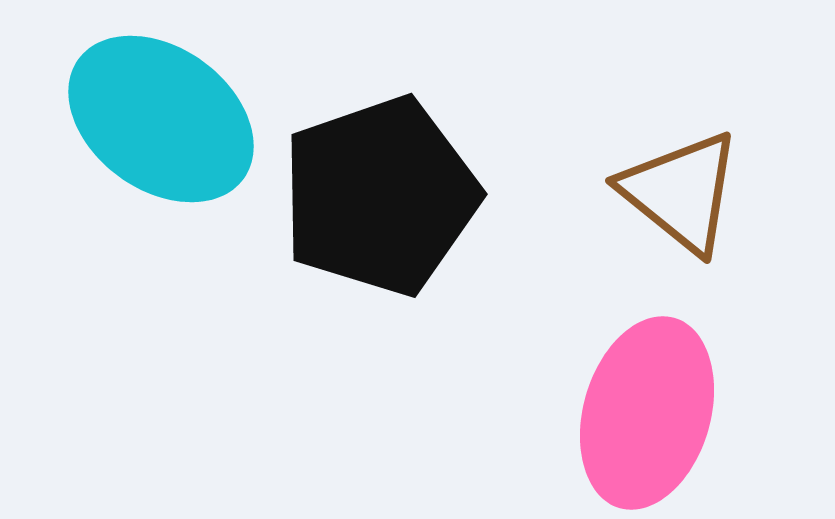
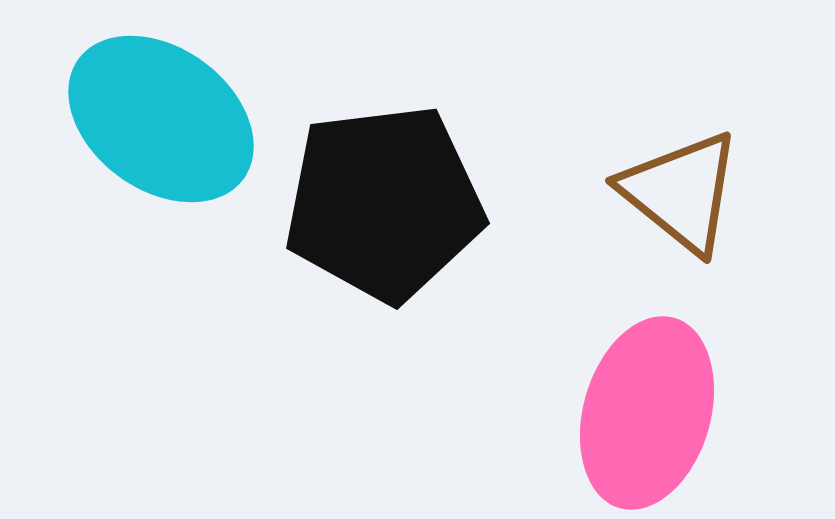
black pentagon: moved 4 px right, 7 px down; rotated 12 degrees clockwise
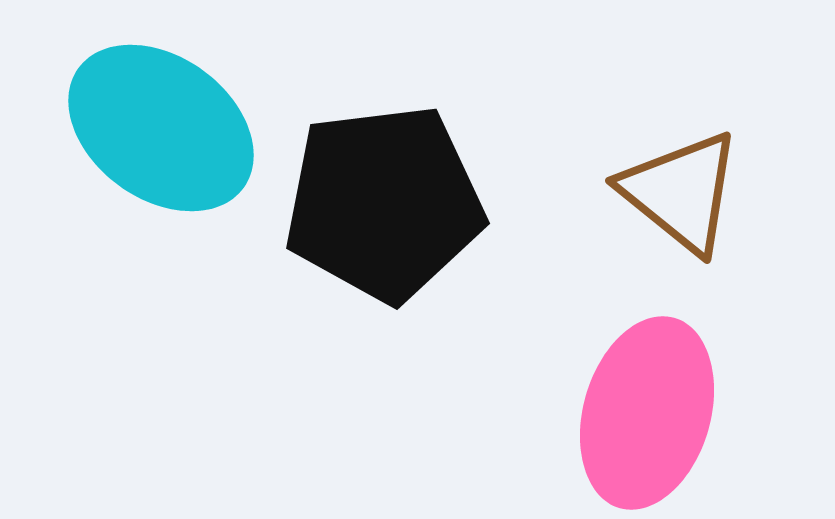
cyan ellipse: moved 9 px down
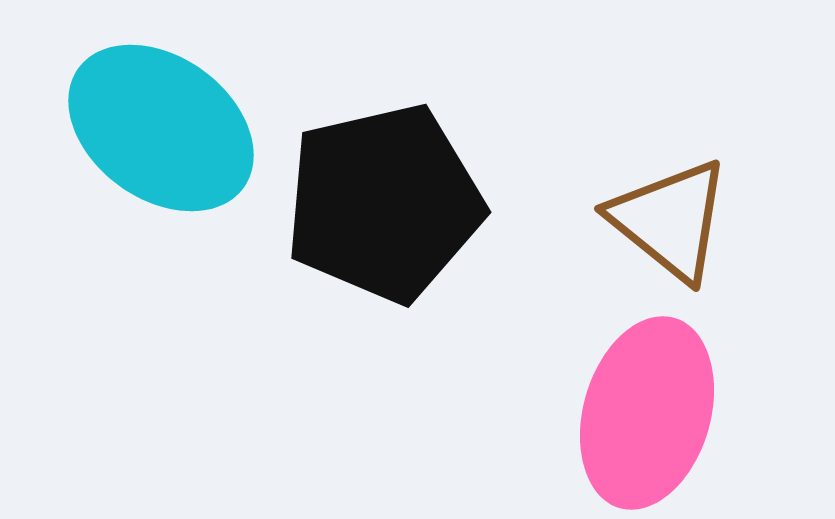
brown triangle: moved 11 px left, 28 px down
black pentagon: rotated 6 degrees counterclockwise
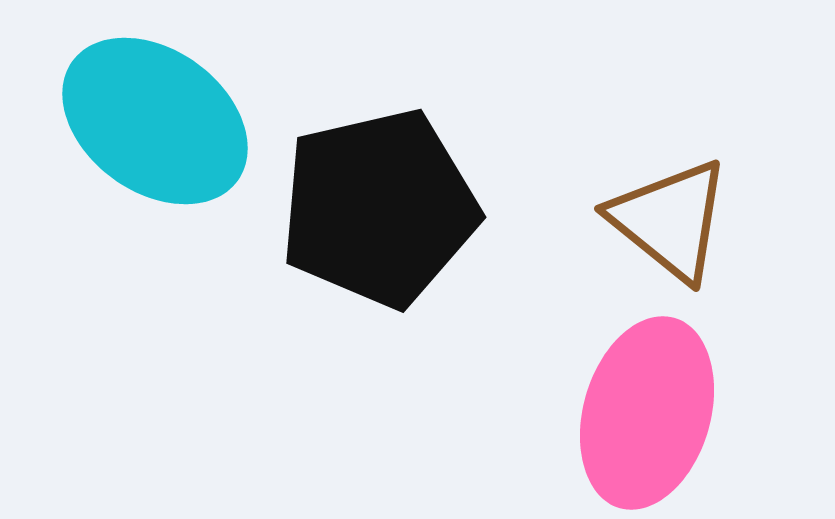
cyan ellipse: moved 6 px left, 7 px up
black pentagon: moved 5 px left, 5 px down
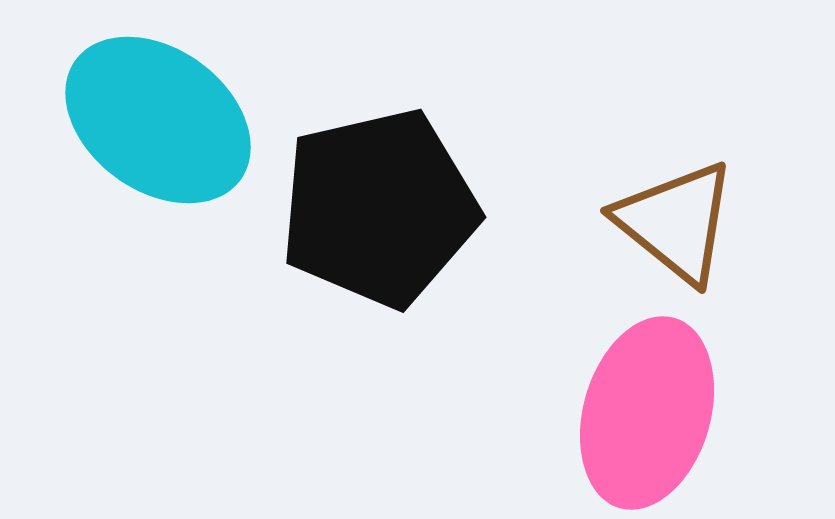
cyan ellipse: moved 3 px right, 1 px up
brown triangle: moved 6 px right, 2 px down
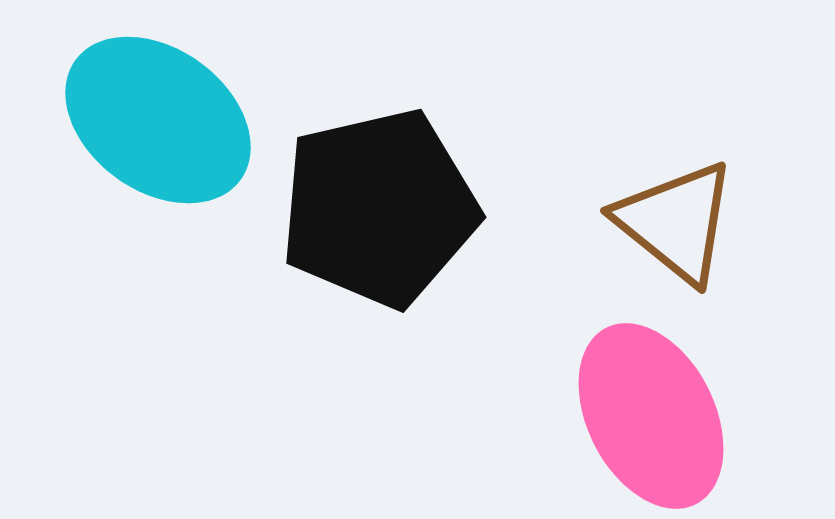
pink ellipse: moved 4 px right, 3 px down; rotated 43 degrees counterclockwise
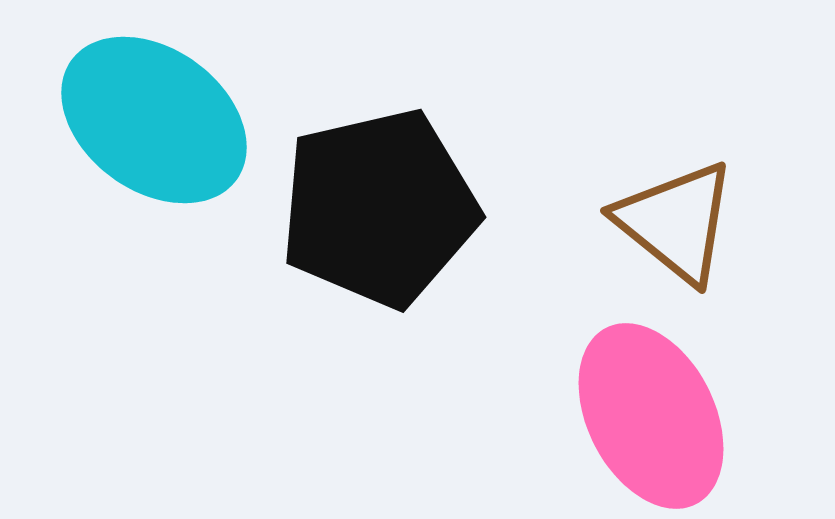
cyan ellipse: moved 4 px left
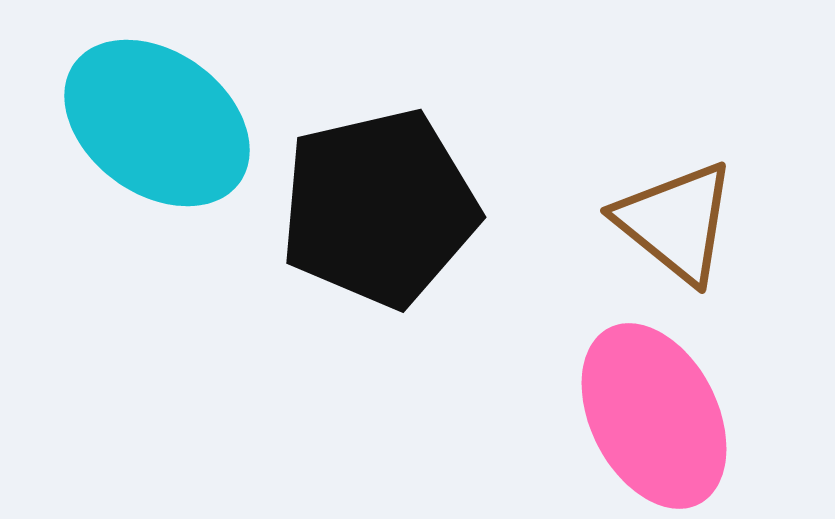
cyan ellipse: moved 3 px right, 3 px down
pink ellipse: moved 3 px right
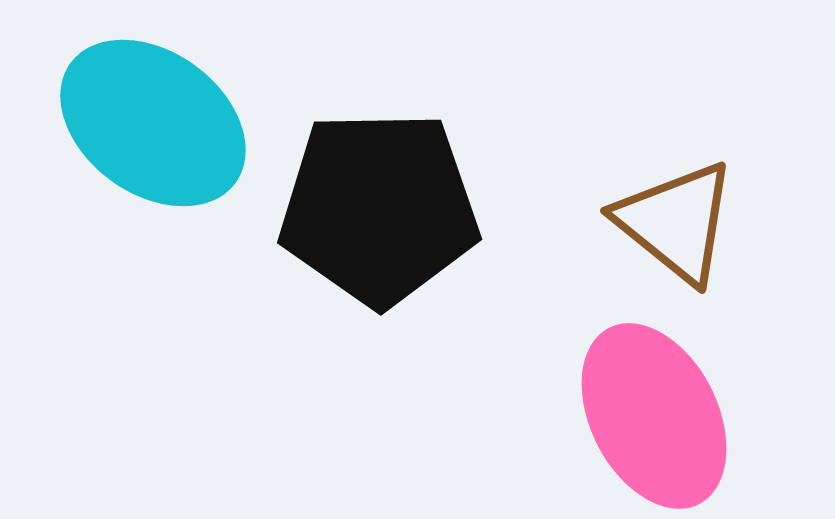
cyan ellipse: moved 4 px left
black pentagon: rotated 12 degrees clockwise
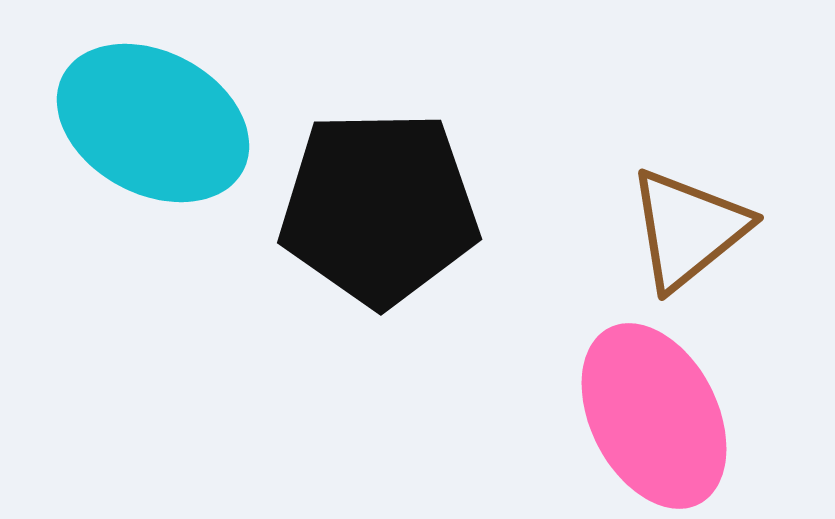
cyan ellipse: rotated 8 degrees counterclockwise
brown triangle: moved 12 px right, 7 px down; rotated 42 degrees clockwise
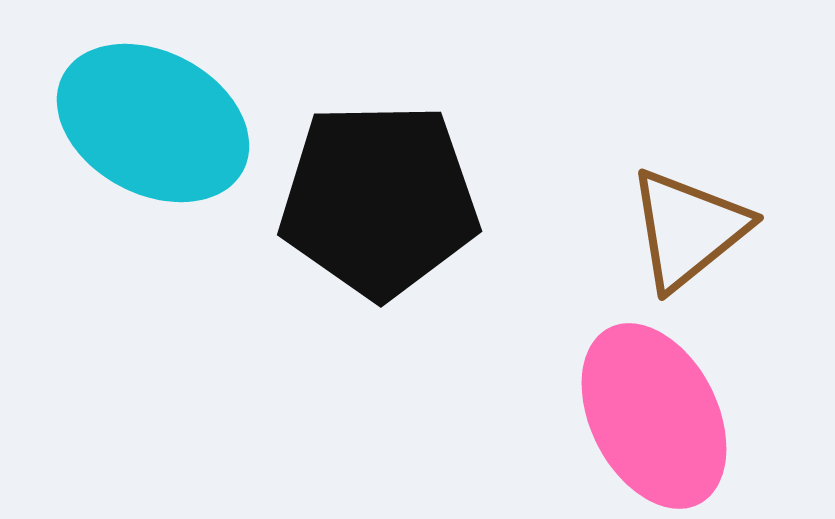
black pentagon: moved 8 px up
